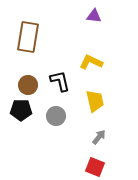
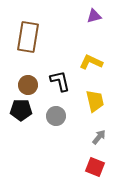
purple triangle: rotated 21 degrees counterclockwise
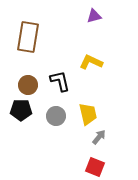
yellow trapezoid: moved 7 px left, 13 px down
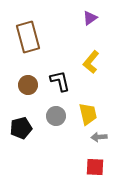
purple triangle: moved 4 px left, 2 px down; rotated 21 degrees counterclockwise
brown rectangle: rotated 24 degrees counterclockwise
yellow L-shape: rotated 75 degrees counterclockwise
black pentagon: moved 18 px down; rotated 15 degrees counterclockwise
gray arrow: rotated 133 degrees counterclockwise
red square: rotated 18 degrees counterclockwise
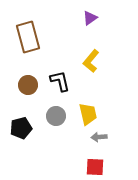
yellow L-shape: moved 1 px up
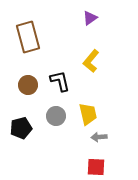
red square: moved 1 px right
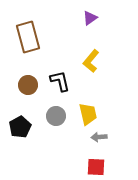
black pentagon: moved 1 px left, 1 px up; rotated 15 degrees counterclockwise
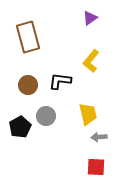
black L-shape: rotated 70 degrees counterclockwise
gray circle: moved 10 px left
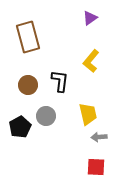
black L-shape: rotated 90 degrees clockwise
